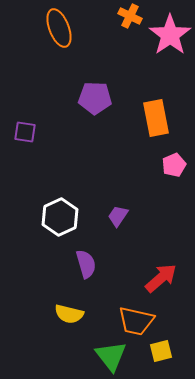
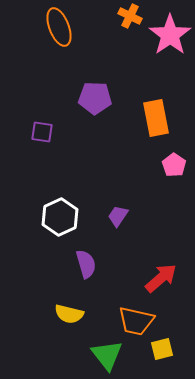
orange ellipse: moved 1 px up
purple square: moved 17 px right
pink pentagon: rotated 15 degrees counterclockwise
yellow square: moved 1 px right, 2 px up
green triangle: moved 4 px left, 1 px up
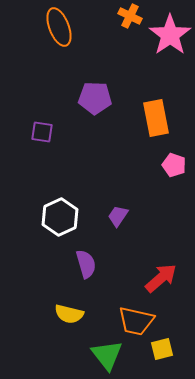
pink pentagon: rotated 15 degrees counterclockwise
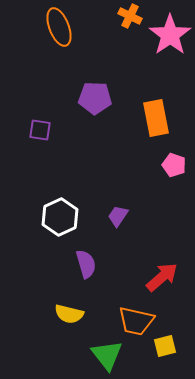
purple square: moved 2 px left, 2 px up
red arrow: moved 1 px right, 1 px up
yellow square: moved 3 px right, 3 px up
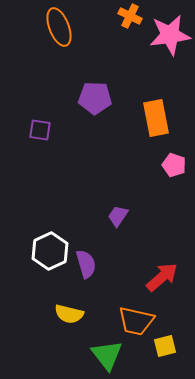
pink star: rotated 27 degrees clockwise
white hexagon: moved 10 px left, 34 px down
